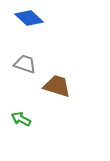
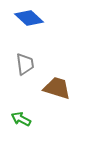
gray trapezoid: rotated 65 degrees clockwise
brown trapezoid: moved 2 px down
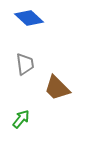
brown trapezoid: rotated 152 degrees counterclockwise
green arrow: rotated 102 degrees clockwise
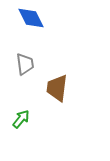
blue diamond: moved 2 px right; rotated 20 degrees clockwise
brown trapezoid: rotated 52 degrees clockwise
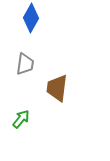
blue diamond: rotated 56 degrees clockwise
gray trapezoid: rotated 15 degrees clockwise
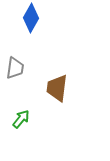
gray trapezoid: moved 10 px left, 4 px down
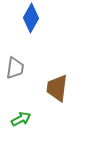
green arrow: rotated 24 degrees clockwise
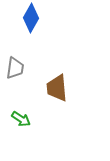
brown trapezoid: rotated 12 degrees counterclockwise
green arrow: rotated 60 degrees clockwise
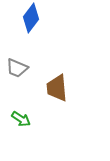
blue diamond: rotated 8 degrees clockwise
gray trapezoid: moved 2 px right; rotated 105 degrees clockwise
